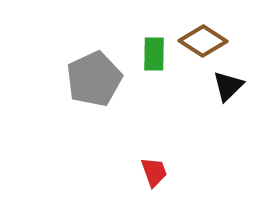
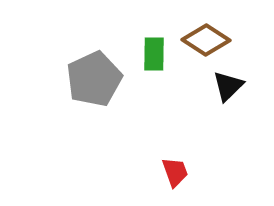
brown diamond: moved 3 px right, 1 px up
red trapezoid: moved 21 px right
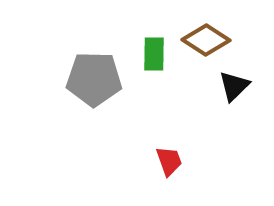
gray pentagon: rotated 26 degrees clockwise
black triangle: moved 6 px right
red trapezoid: moved 6 px left, 11 px up
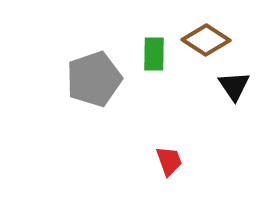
gray pentagon: rotated 20 degrees counterclockwise
black triangle: rotated 20 degrees counterclockwise
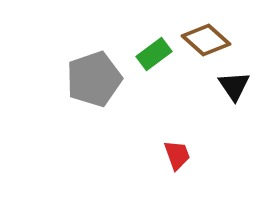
brown diamond: rotated 9 degrees clockwise
green rectangle: rotated 52 degrees clockwise
red trapezoid: moved 8 px right, 6 px up
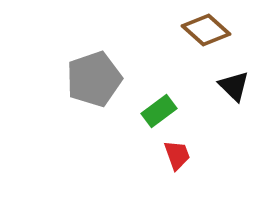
brown diamond: moved 10 px up
green rectangle: moved 5 px right, 57 px down
black triangle: rotated 12 degrees counterclockwise
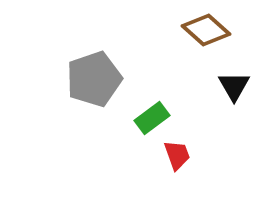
black triangle: rotated 16 degrees clockwise
green rectangle: moved 7 px left, 7 px down
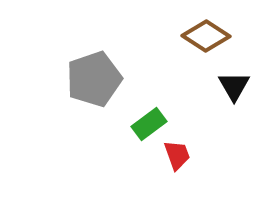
brown diamond: moved 6 px down; rotated 9 degrees counterclockwise
green rectangle: moved 3 px left, 6 px down
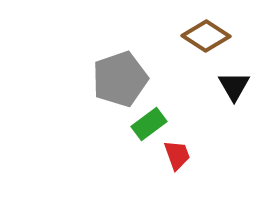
gray pentagon: moved 26 px right
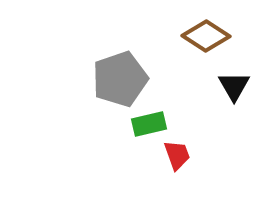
green rectangle: rotated 24 degrees clockwise
